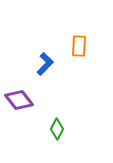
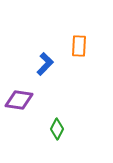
purple diamond: rotated 44 degrees counterclockwise
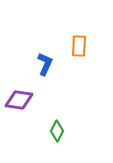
blue L-shape: rotated 20 degrees counterclockwise
green diamond: moved 2 px down
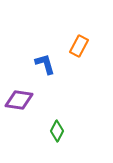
orange rectangle: rotated 25 degrees clockwise
blue L-shape: rotated 40 degrees counterclockwise
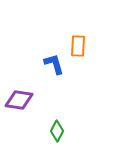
orange rectangle: moved 1 px left; rotated 25 degrees counterclockwise
blue L-shape: moved 9 px right
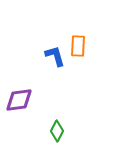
blue L-shape: moved 1 px right, 8 px up
purple diamond: rotated 16 degrees counterclockwise
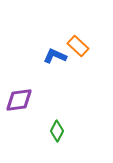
orange rectangle: rotated 50 degrees counterclockwise
blue L-shape: rotated 50 degrees counterclockwise
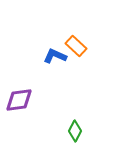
orange rectangle: moved 2 px left
green diamond: moved 18 px right
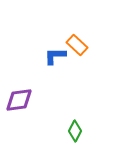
orange rectangle: moved 1 px right, 1 px up
blue L-shape: rotated 25 degrees counterclockwise
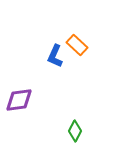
blue L-shape: rotated 65 degrees counterclockwise
